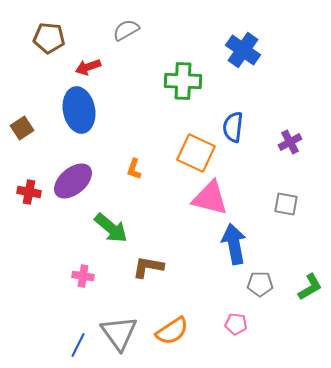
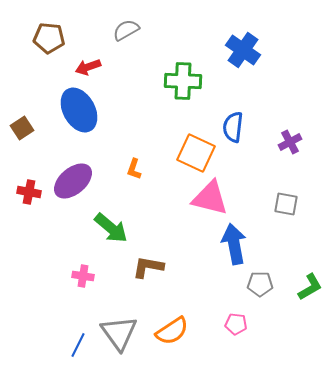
blue ellipse: rotated 18 degrees counterclockwise
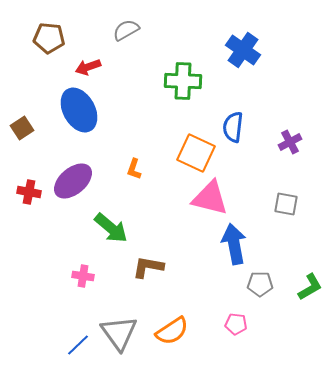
blue line: rotated 20 degrees clockwise
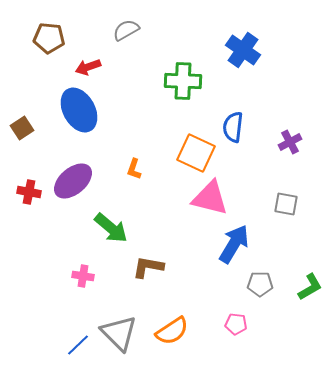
blue arrow: rotated 42 degrees clockwise
gray triangle: rotated 9 degrees counterclockwise
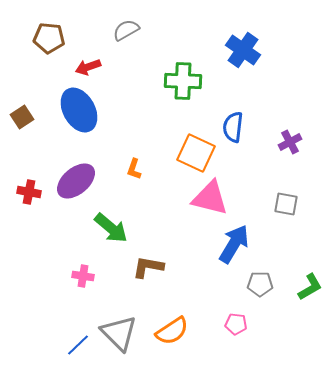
brown square: moved 11 px up
purple ellipse: moved 3 px right
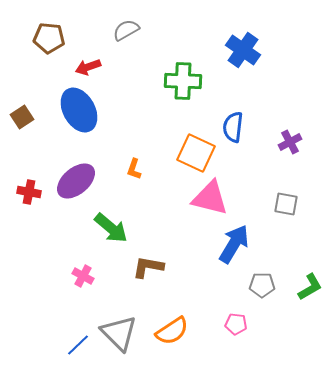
pink cross: rotated 20 degrees clockwise
gray pentagon: moved 2 px right, 1 px down
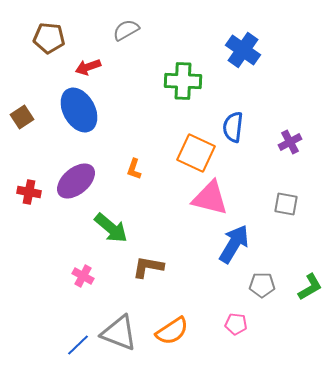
gray triangle: rotated 24 degrees counterclockwise
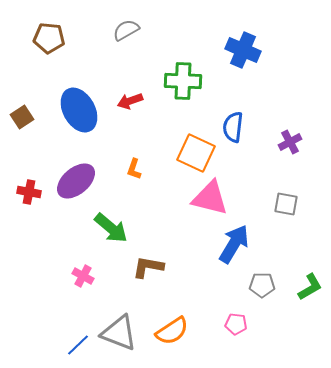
blue cross: rotated 12 degrees counterclockwise
red arrow: moved 42 px right, 34 px down
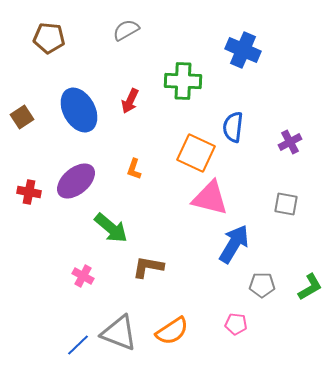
red arrow: rotated 45 degrees counterclockwise
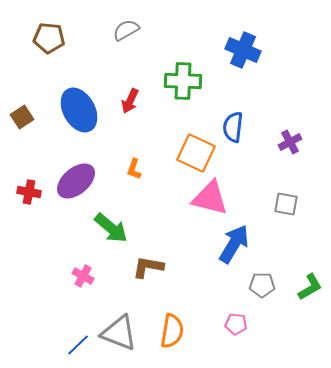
orange semicircle: rotated 48 degrees counterclockwise
